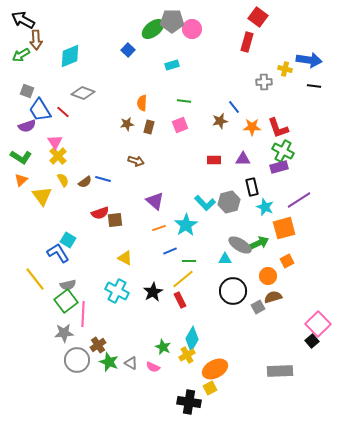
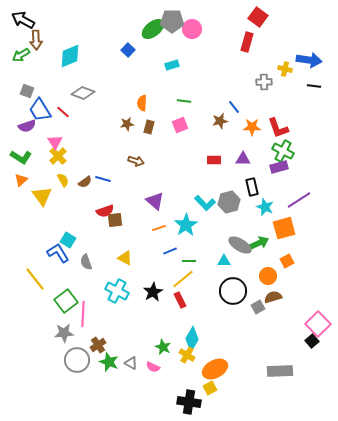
red semicircle at (100, 213): moved 5 px right, 2 px up
cyan triangle at (225, 259): moved 1 px left, 2 px down
gray semicircle at (68, 285): moved 18 px right, 23 px up; rotated 84 degrees clockwise
yellow cross at (187, 355): rotated 28 degrees counterclockwise
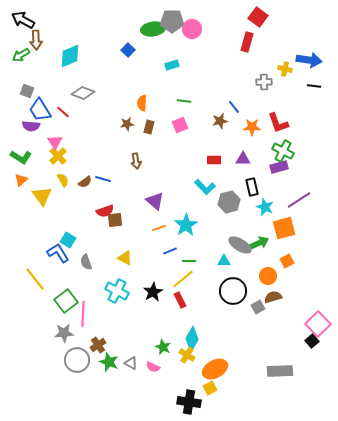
green ellipse at (153, 29): rotated 30 degrees clockwise
purple semicircle at (27, 126): moved 4 px right; rotated 24 degrees clockwise
red L-shape at (278, 128): moved 5 px up
brown arrow at (136, 161): rotated 63 degrees clockwise
cyan L-shape at (205, 203): moved 16 px up
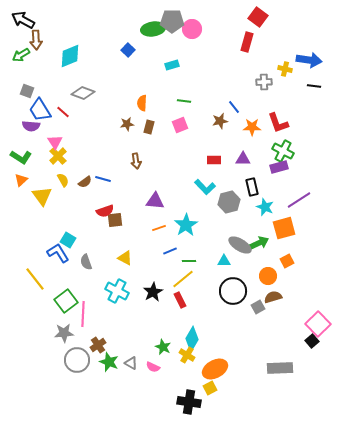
purple triangle at (155, 201): rotated 36 degrees counterclockwise
gray rectangle at (280, 371): moved 3 px up
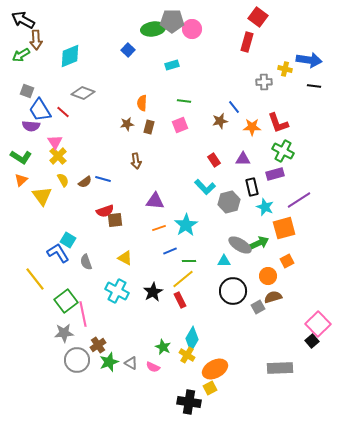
red rectangle at (214, 160): rotated 56 degrees clockwise
purple rectangle at (279, 167): moved 4 px left, 7 px down
pink line at (83, 314): rotated 15 degrees counterclockwise
green star at (109, 362): rotated 30 degrees clockwise
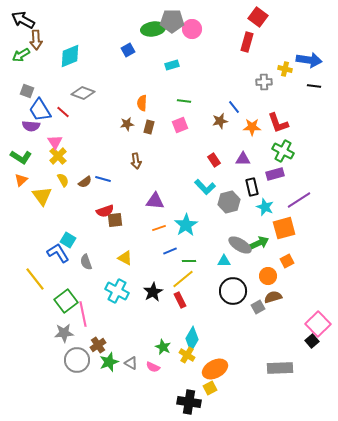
blue square at (128, 50): rotated 16 degrees clockwise
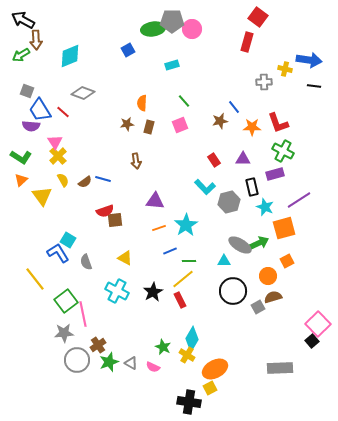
green line at (184, 101): rotated 40 degrees clockwise
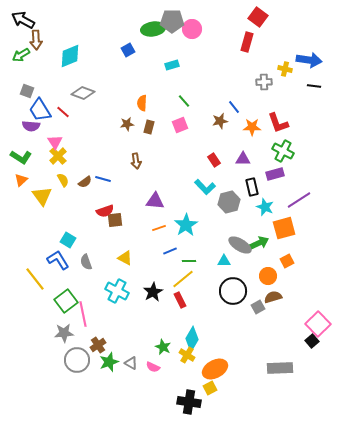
blue L-shape at (58, 253): moved 7 px down
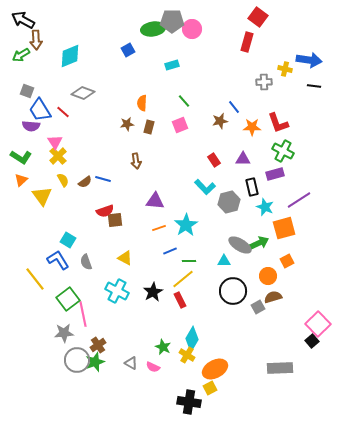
green square at (66, 301): moved 2 px right, 2 px up
green star at (109, 362): moved 14 px left
